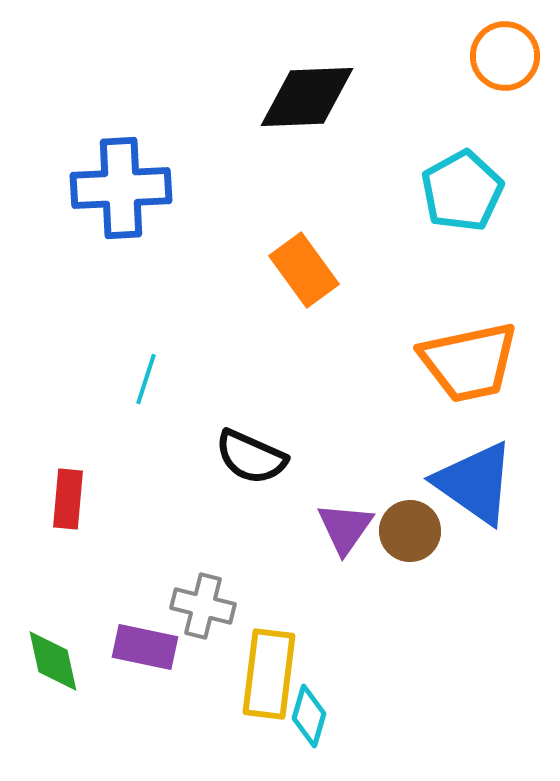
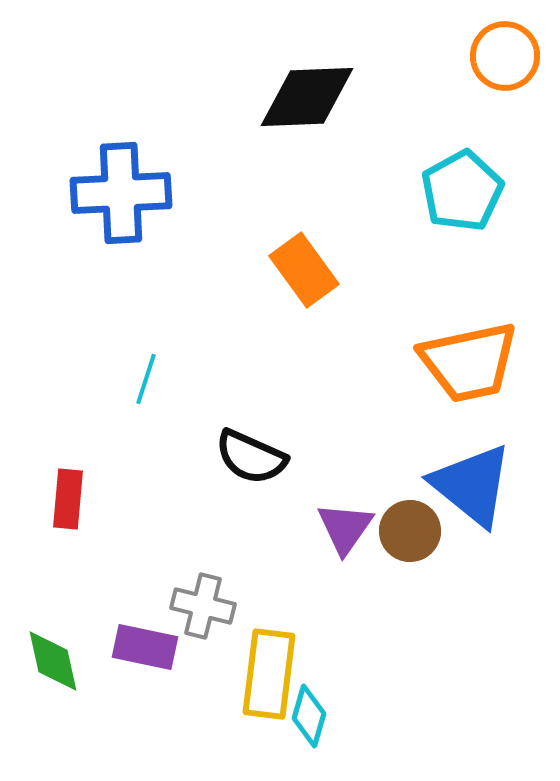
blue cross: moved 5 px down
blue triangle: moved 3 px left, 2 px down; rotated 4 degrees clockwise
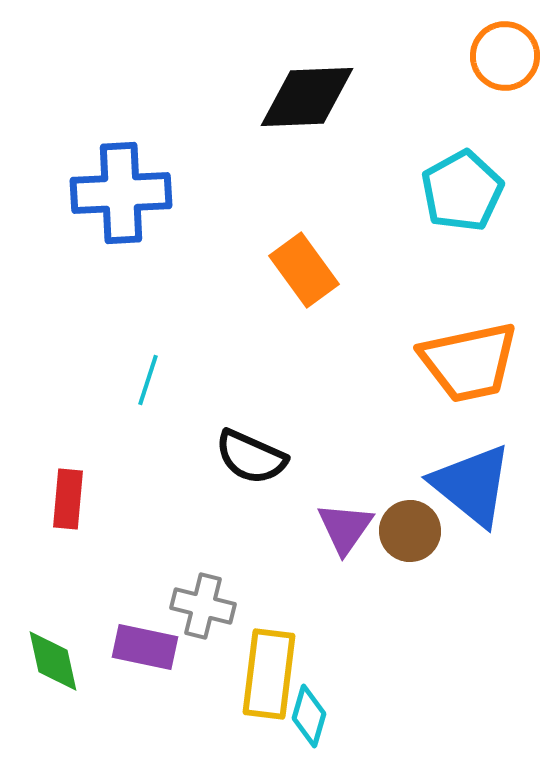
cyan line: moved 2 px right, 1 px down
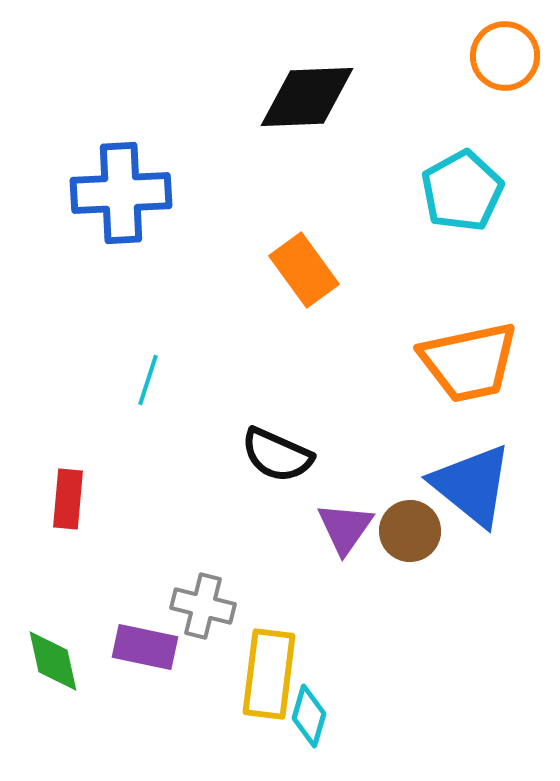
black semicircle: moved 26 px right, 2 px up
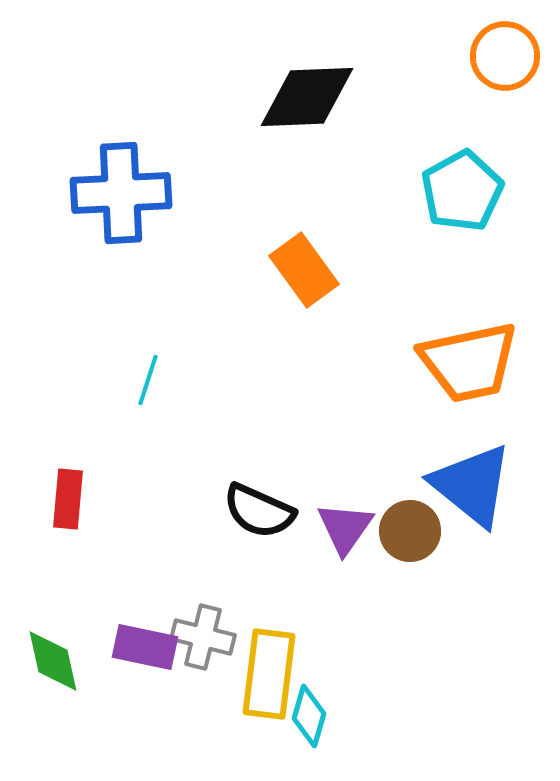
black semicircle: moved 18 px left, 56 px down
gray cross: moved 31 px down
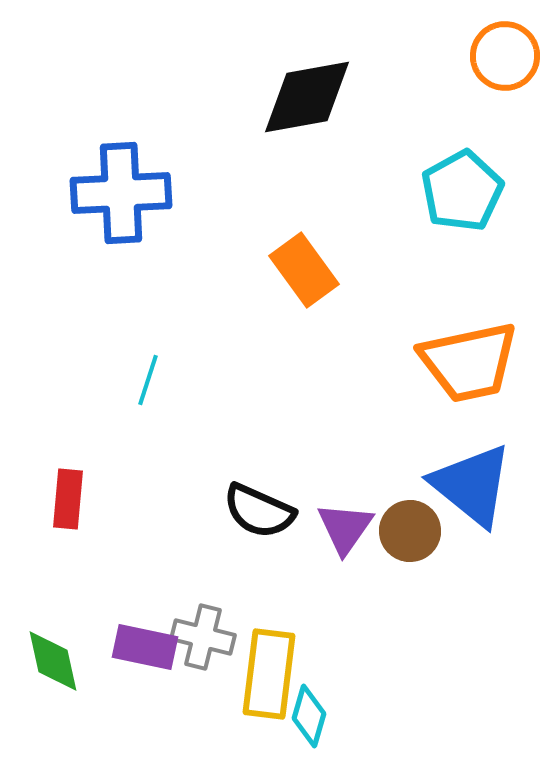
black diamond: rotated 8 degrees counterclockwise
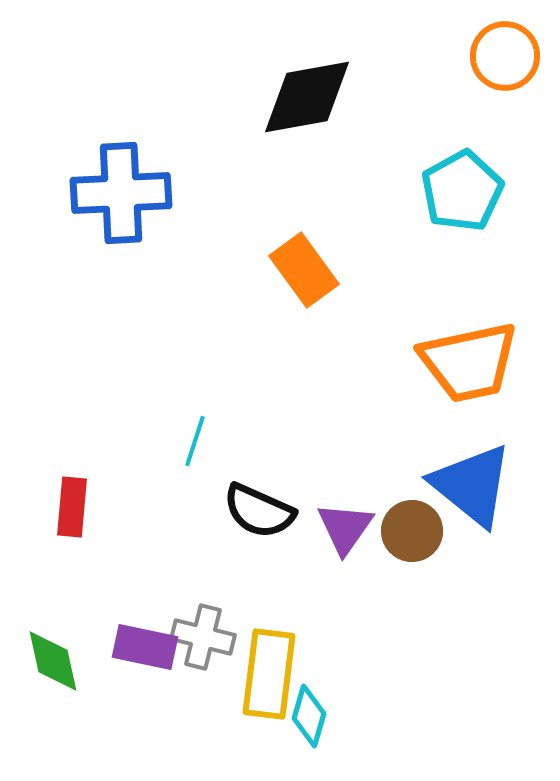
cyan line: moved 47 px right, 61 px down
red rectangle: moved 4 px right, 8 px down
brown circle: moved 2 px right
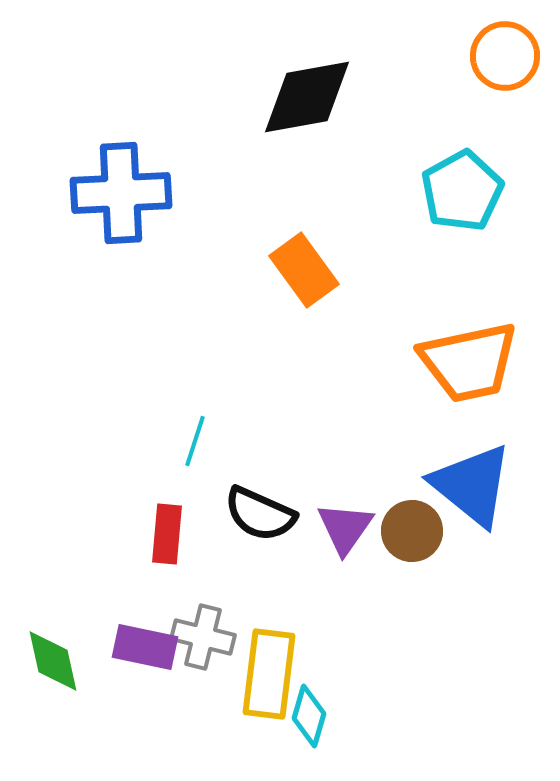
red rectangle: moved 95 px right, 27 px down
black semicircle: moved 1 px right, 3 px down
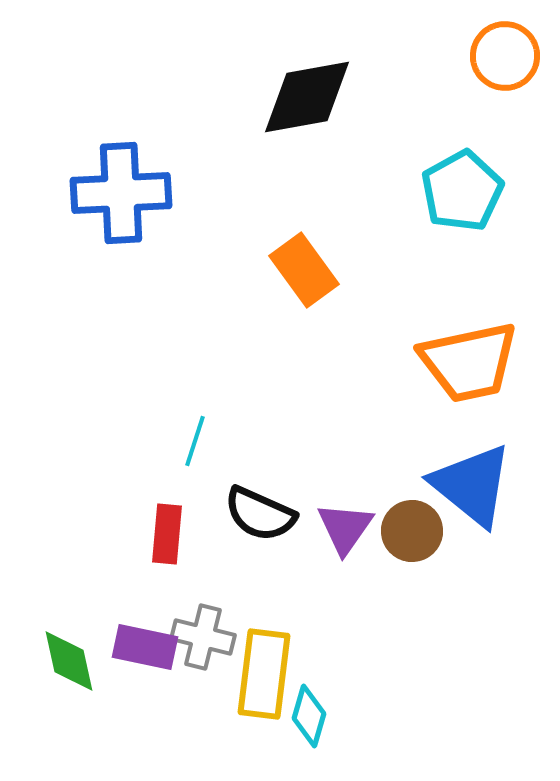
green diamond: moved 16 px right
yellow rectangle: moved 5 px left
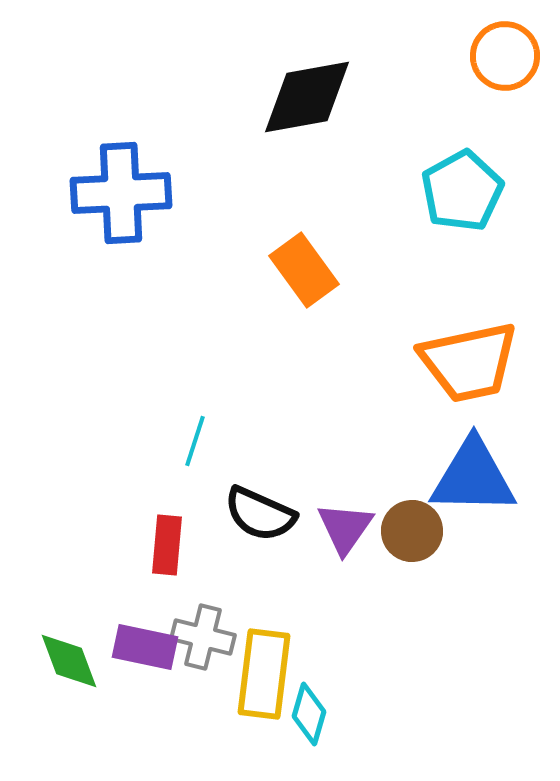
blue triangle: moved 1 px right, 8 px up; rotated 38 degrees counterclockwise
red rectangle: moved 11 px down
green diamond: rotated 8 degrees counterclockwise
cyan diamond: moved 2 px up
